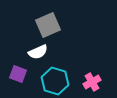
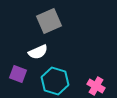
gray square: moved 1 px right, 4 px up
pink cross: moved 4 px right, 4 px down; rotated 30 degrees counterclockwise
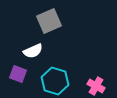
white semicircle: moved 5 px left, 1 px up
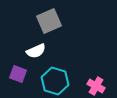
white semicircle: moved 3 px right
